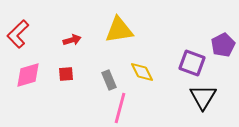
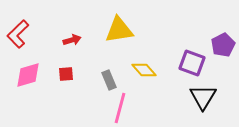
yellow diamond: moved 2 px right, 2 px up; rotated 15 degrees counterclockwise
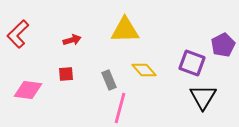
yellow triangle: moved 6 px right; rotated 8 degrees clockwise
pink diamond: moved 15 px down; rotated 24 degrees clockwise
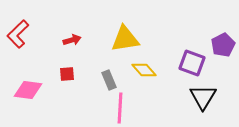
yellow triangle: moved 9 px down; rotated 8 degrees counterclockwise
red square: moved 1 px right
pink line: rotated 12 degrees counterclockwise
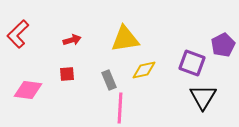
yellow diamond: rotated 60 degrees counterclockwise
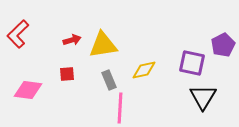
yellow triangle: moved 22 px left, 6 px down
purple square: rotated 8 degrees counterclockwise
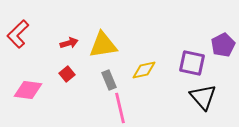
red arrow: moved 3 px left, 3 px down
red square: rotated 35 degrees counterclockwise
black triangle: rotated 12 degrees counterclockwise
pink line: rotated 16 degrees counterclockwise
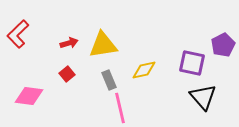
pink diamond: moved 1 px right, 6 px down
